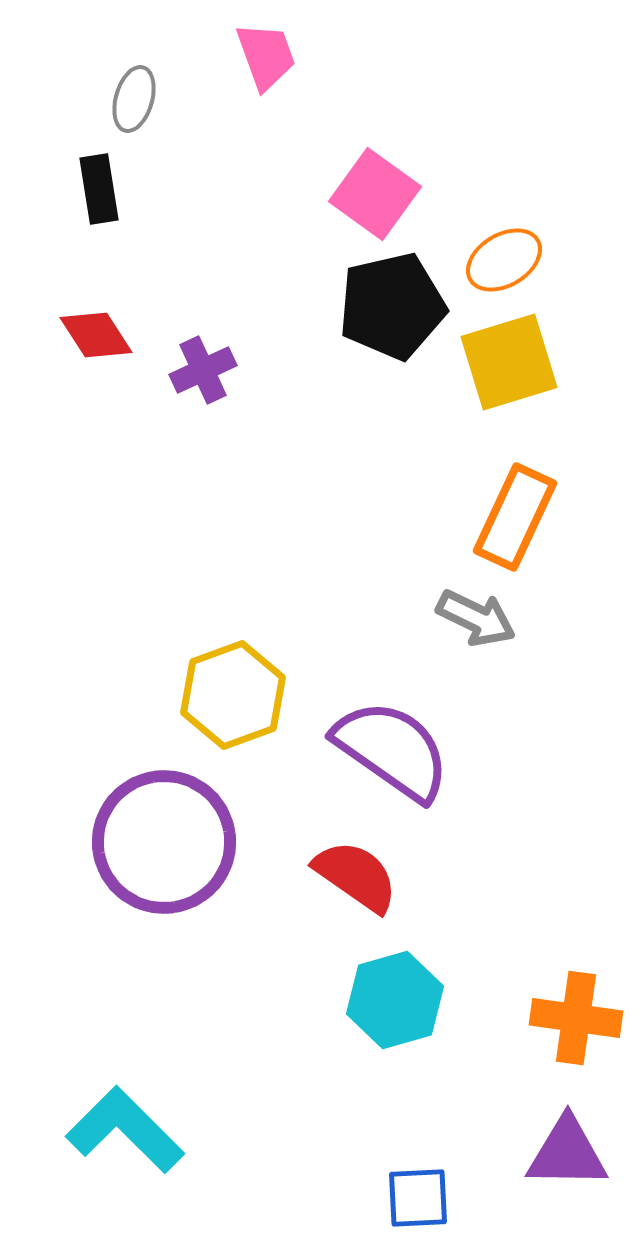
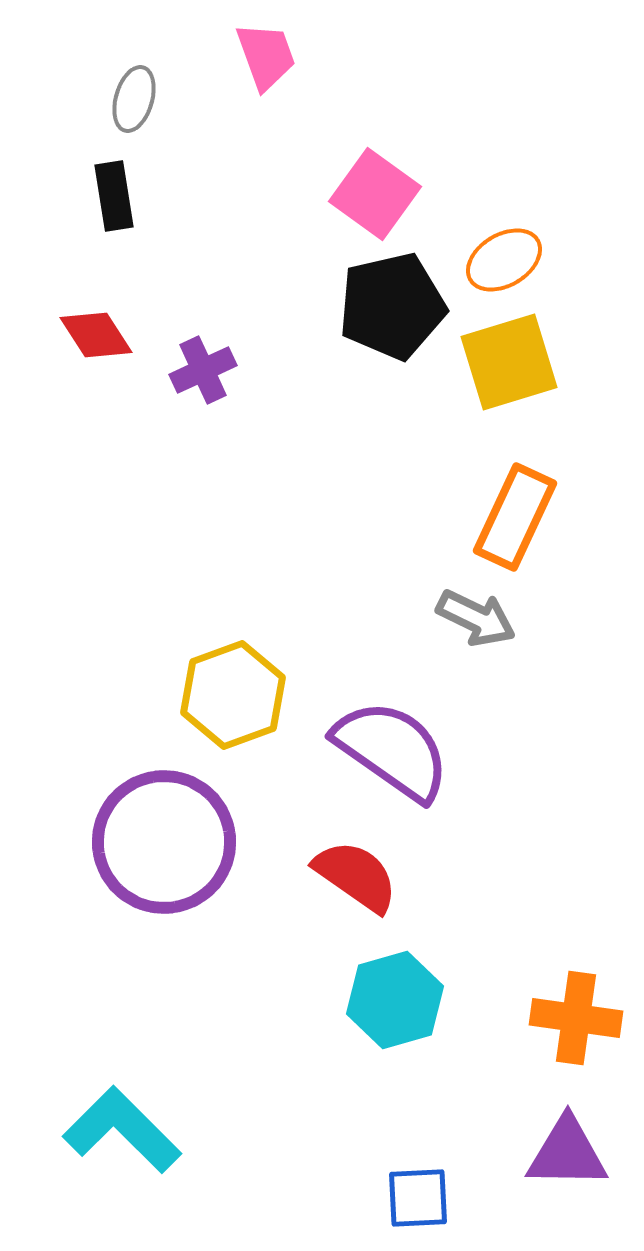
black rectangle: moved 15 px right, 7 px down
cyan L-shape: moved 3 px left
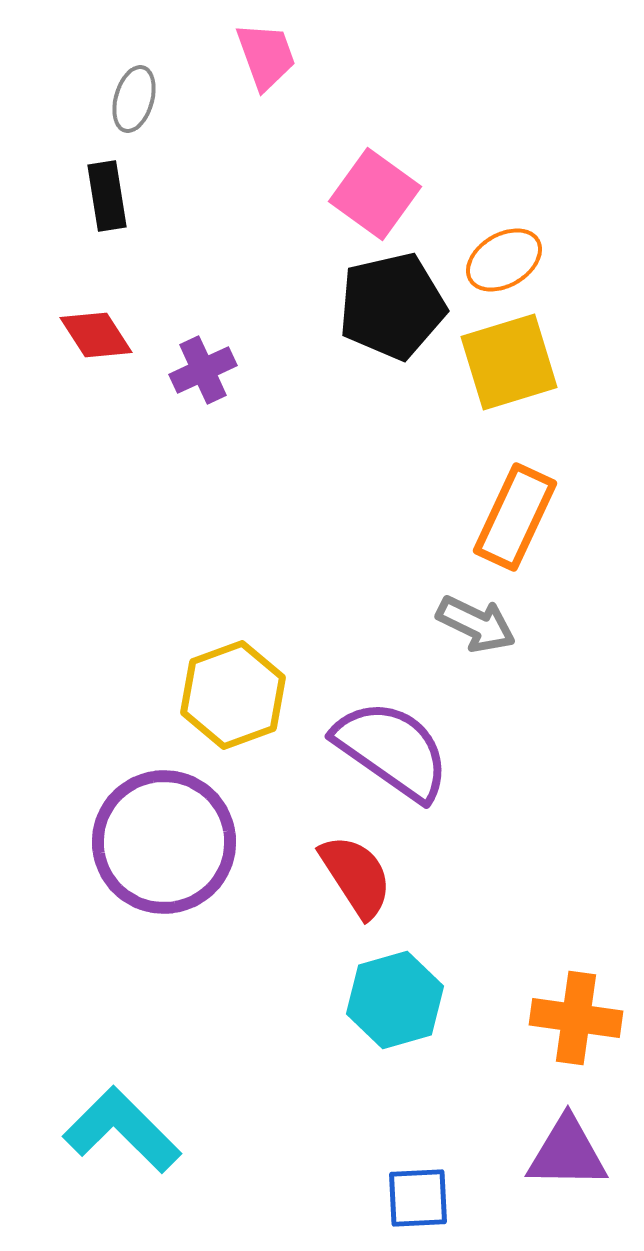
black rectangle: moved 7 px left
gray arrow: moved 6 px down
red semicircle: rotated 22 degrees clockwise
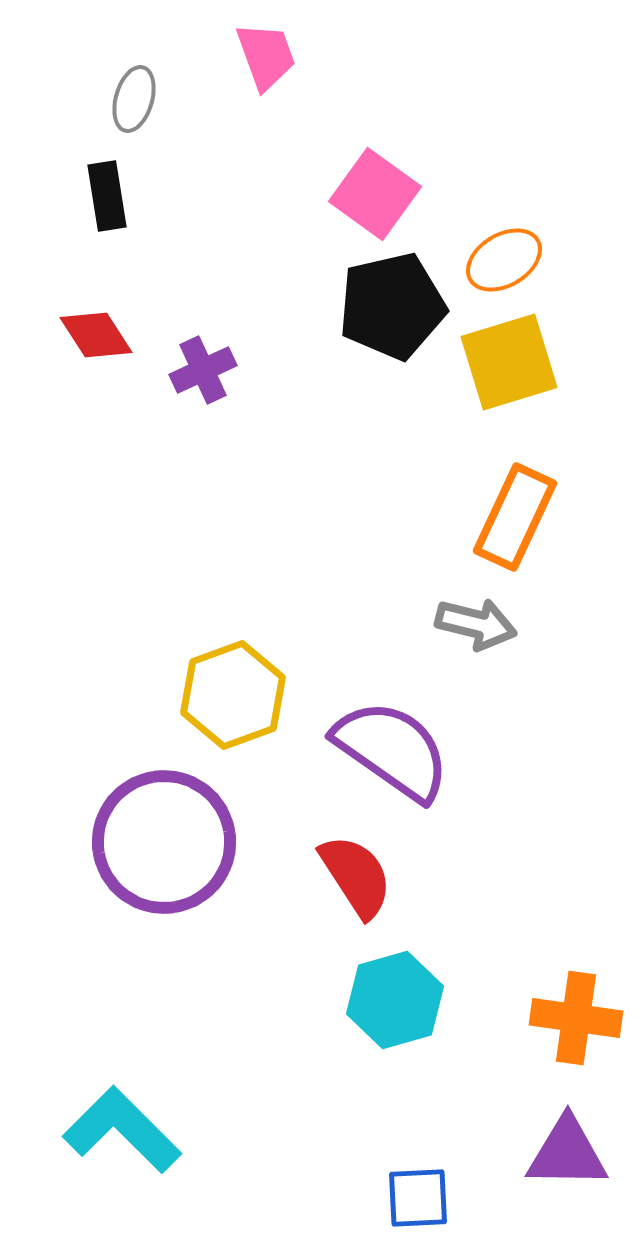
gray arrow: rotated 12 degrees counterclockwise
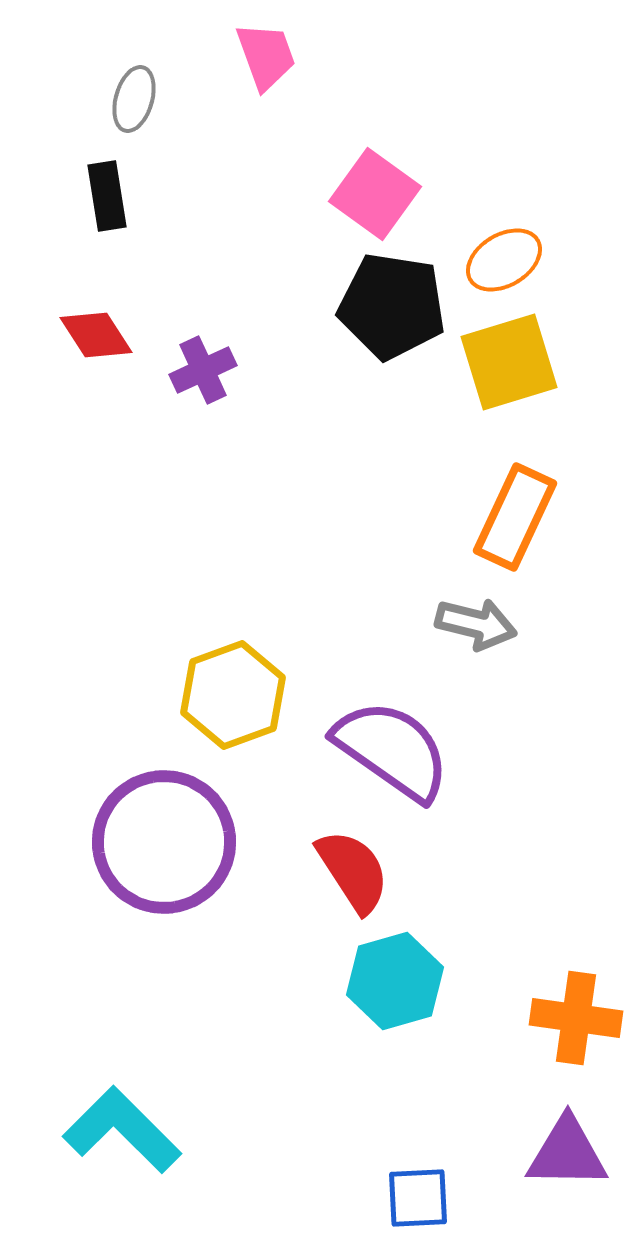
black pentagon: rotated 22 degrees clockwise
red semicircle: moved 3 px left, 5 px up
cyan hexagon: moved 19 px up
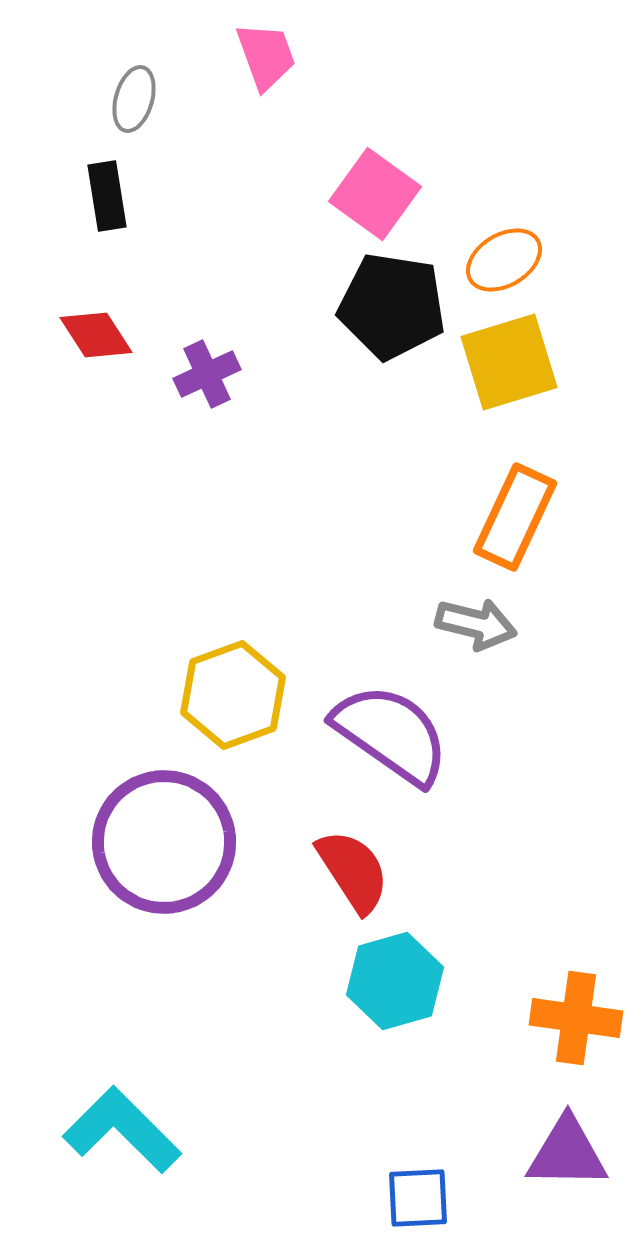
purple cross: moved 4 px right, 4 px down
purple semicircle: moved 1 px left, 16 px up
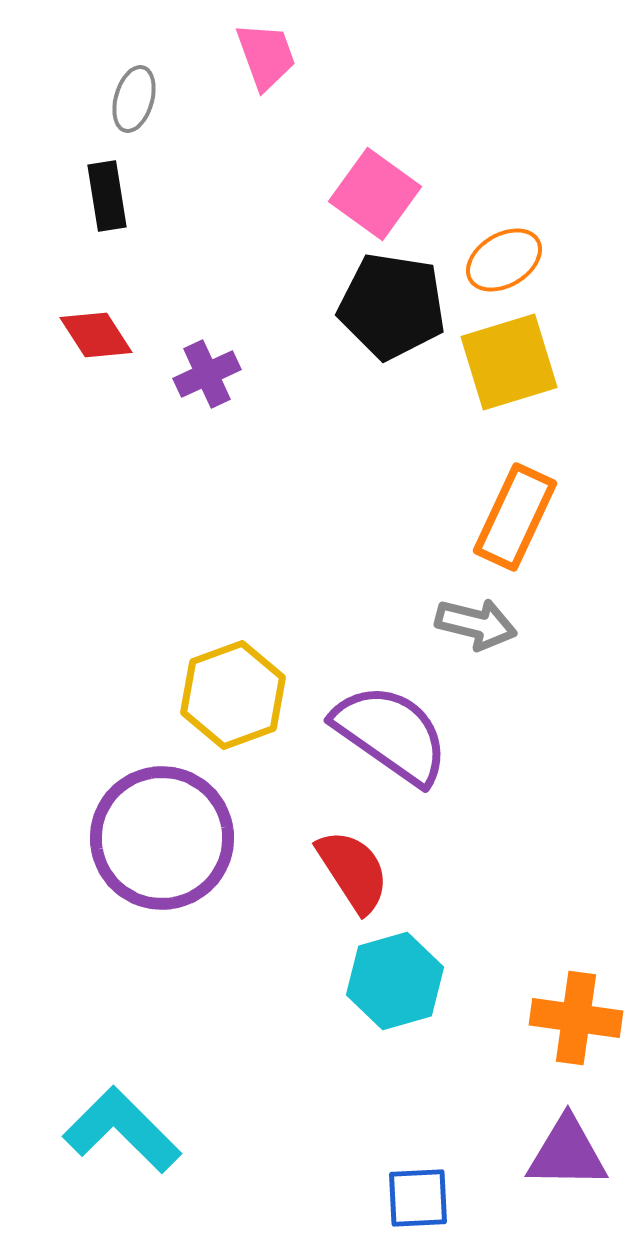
purple circle: moved 2 px left, 4 px up
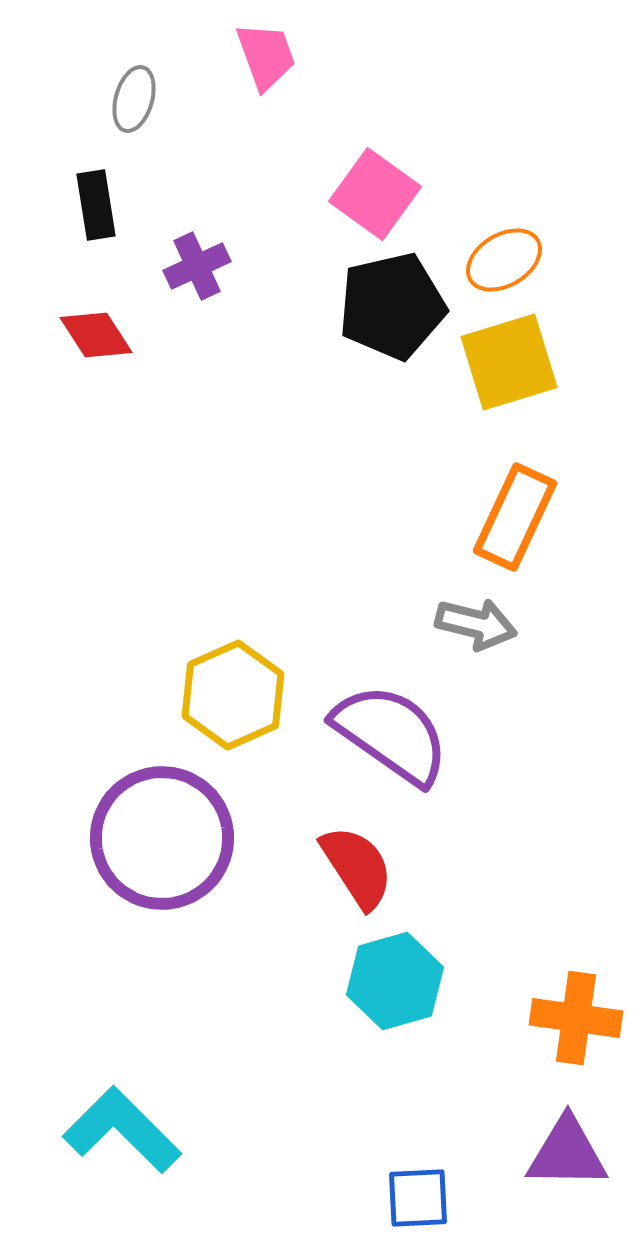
black rectangle: moved 11 px left, 9 px down
black pentagon: rotated 22 degrees counterclockwise
purple cross: moved 10 px left, 108 px up
yellow hexagon: rotated 4 degrees counterclockwise
red semicircle: moved 4 px right, 4 px up
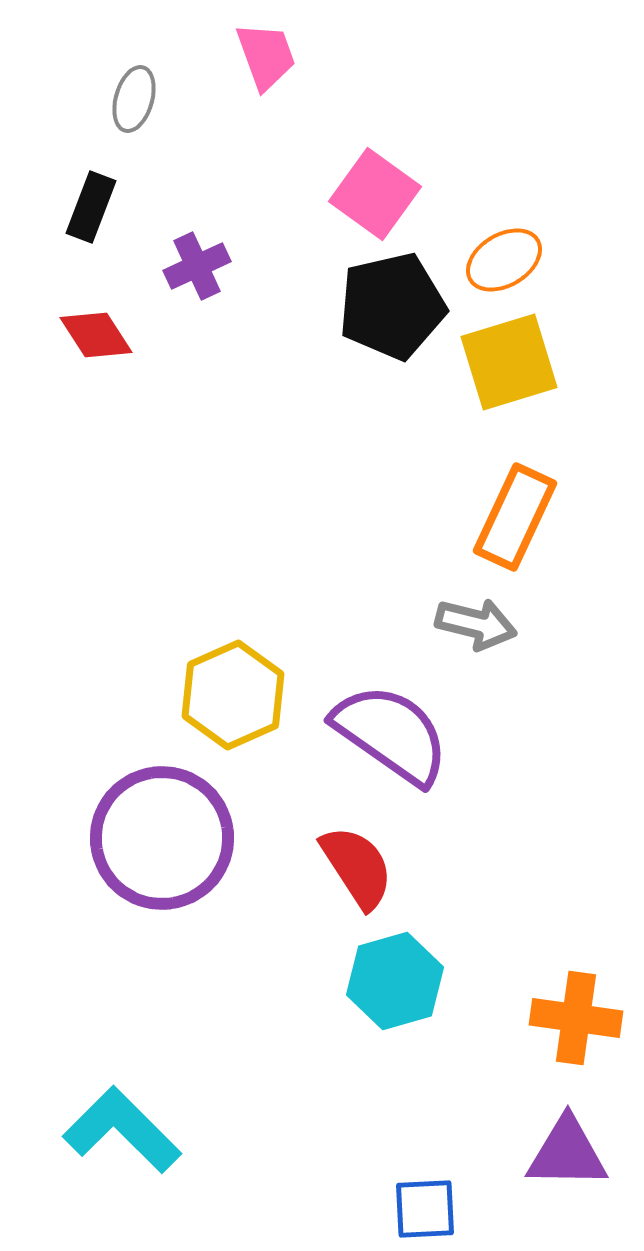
black rectangle: moved 5 px left, 2 px down; rotated 30 degrees clockwise
blue square: moved 7 px right, 11 px down
